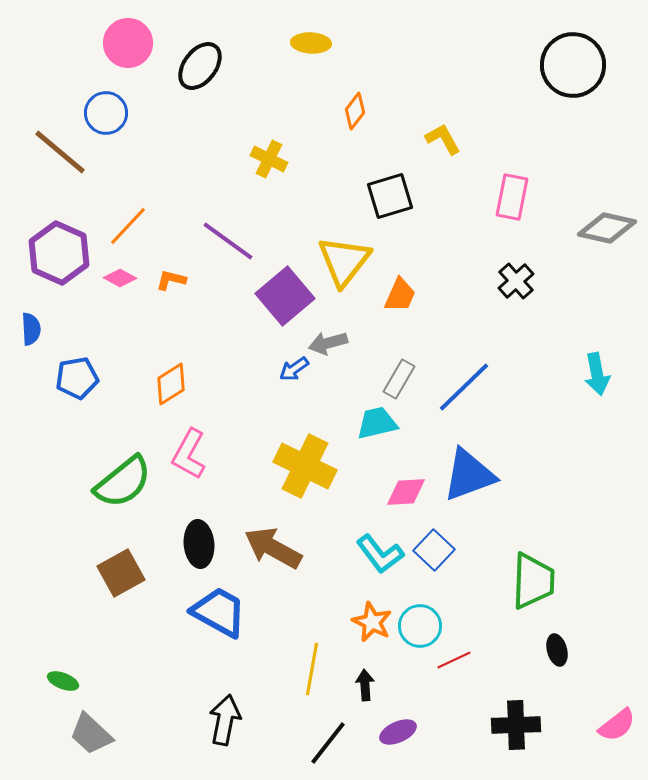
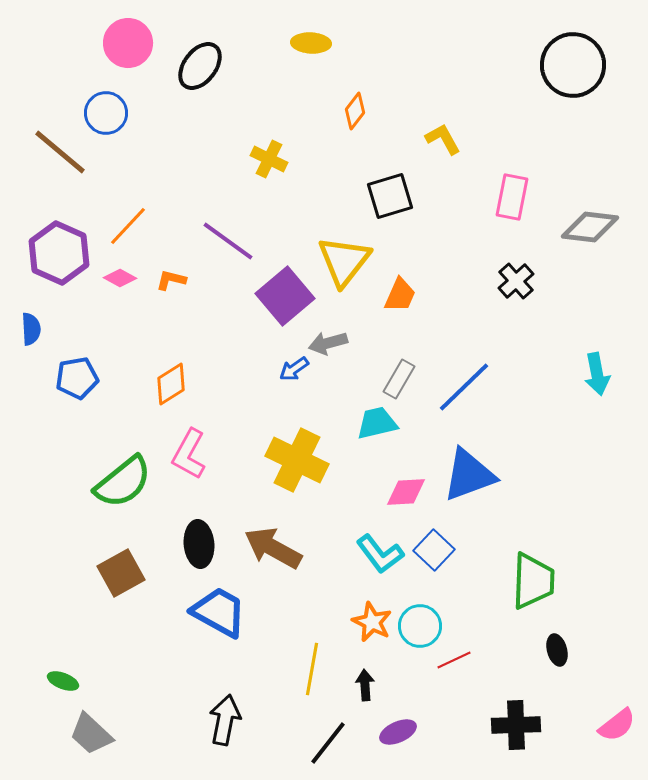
gray diamond at (607, 228): moved 17 px left, 1 px up; rotated 6 degrees counterclockwise
yellow cross at (305, 466): moved 8 px left, 6 px up
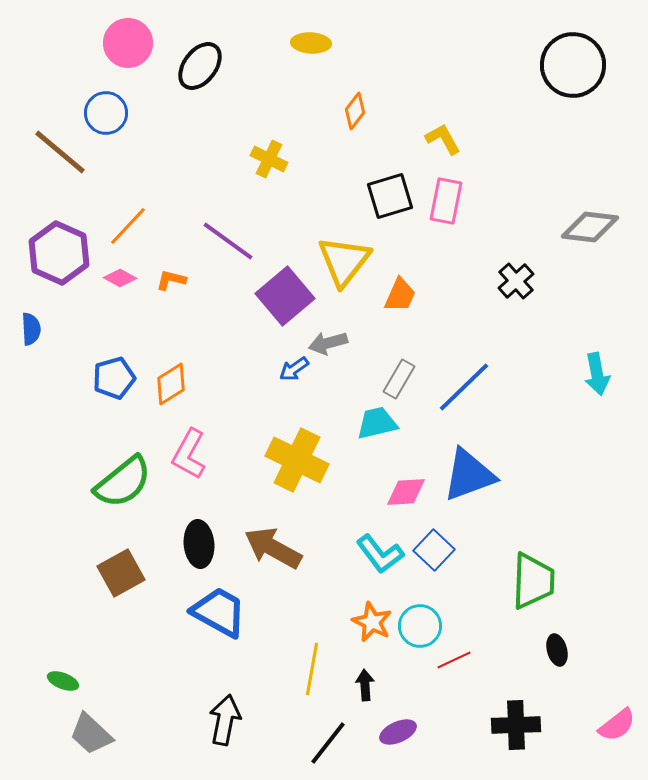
pink rectangle at (512, 197): moved 66 px left, 4 px down
blue pentagon at (77, 378): moved 37 px right; rotated 6 degrees counterclockwise
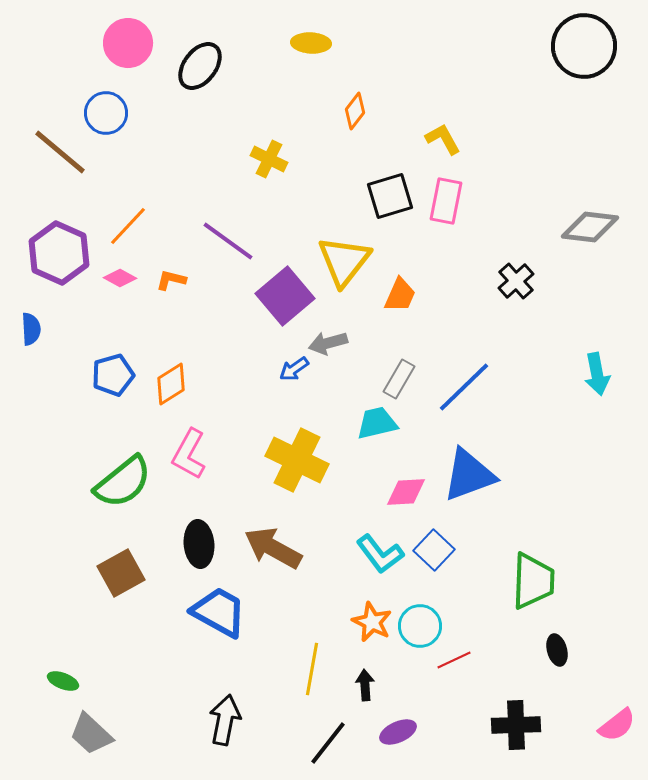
black circle at (573, 65): moved 11 px right, 19 px up
blue pentagon at (114, 378): moved 1 px left, 3 px up
